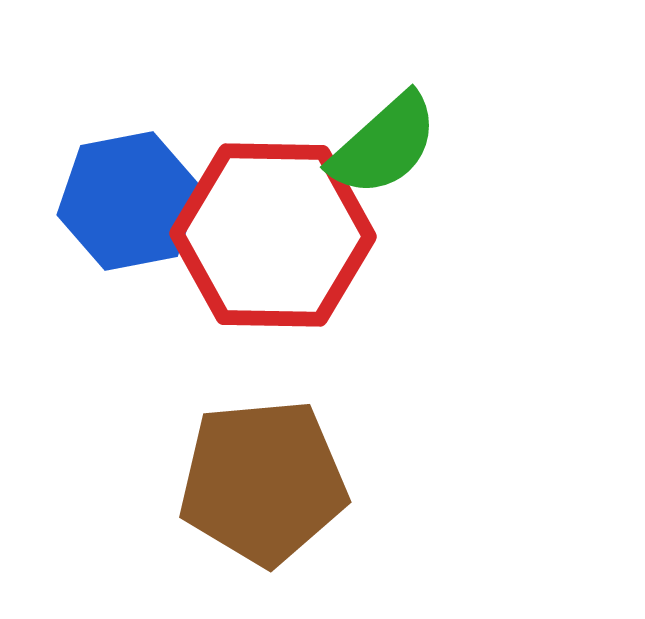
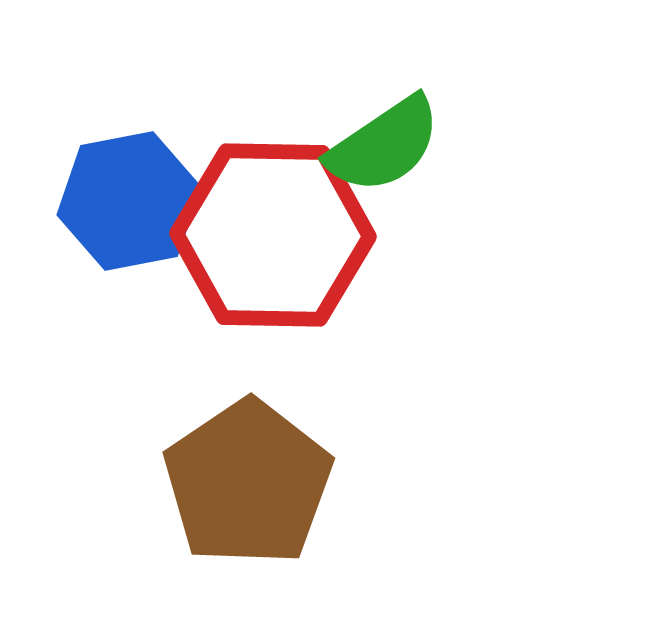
green semicircle: rotated 8 degrees clockwise
brown pentagon: moved 15 px left, 1 px down; rotated 29 degrees counterclockwise
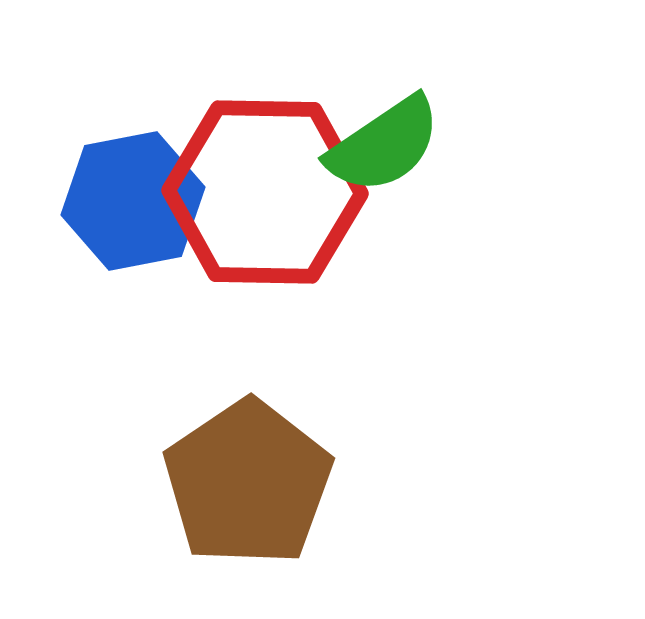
blue hexagon: moved 4 px right
red hexagon: moved 8 px left, 43 px up
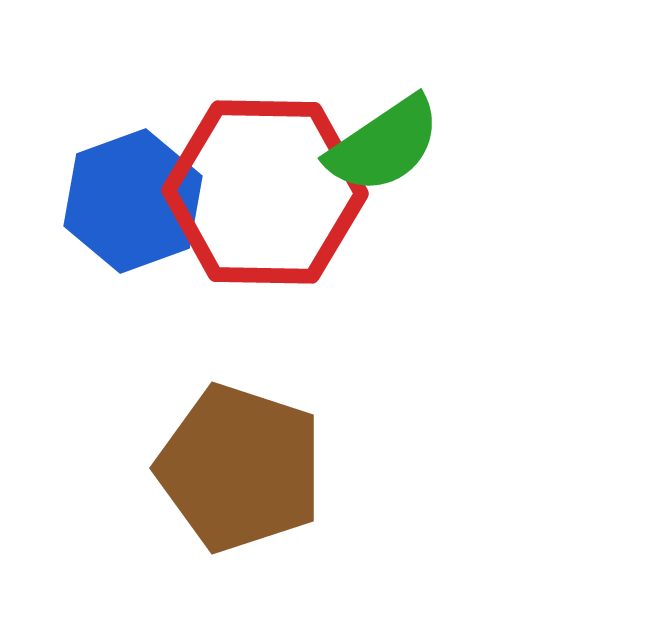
blue hexagon: rotated 9 degrees counterclockwise
brown pentagon: moved 8 px left, 15 px up; rotated 20 degrees counterclockwise
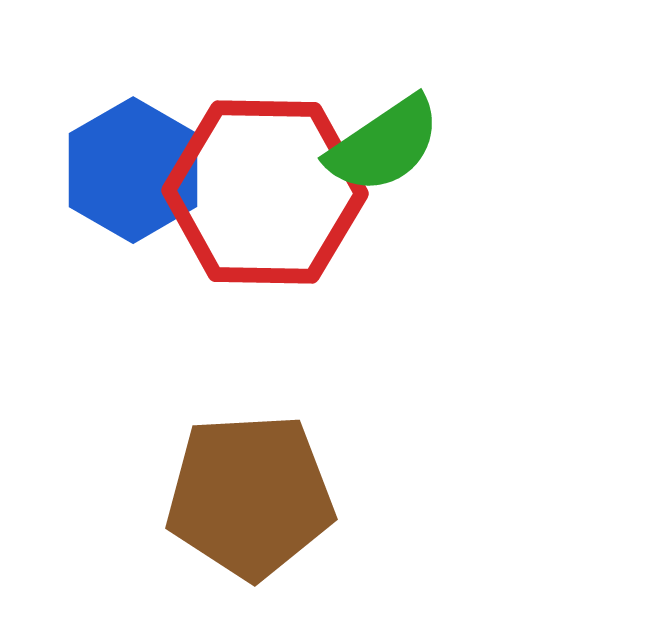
blue hexagon: moved 31 px up; rotated 10 degrees counterclockwise
brown pentagon: moved 10 px right, 28 px down; rotated 21 degrees counterclockwise
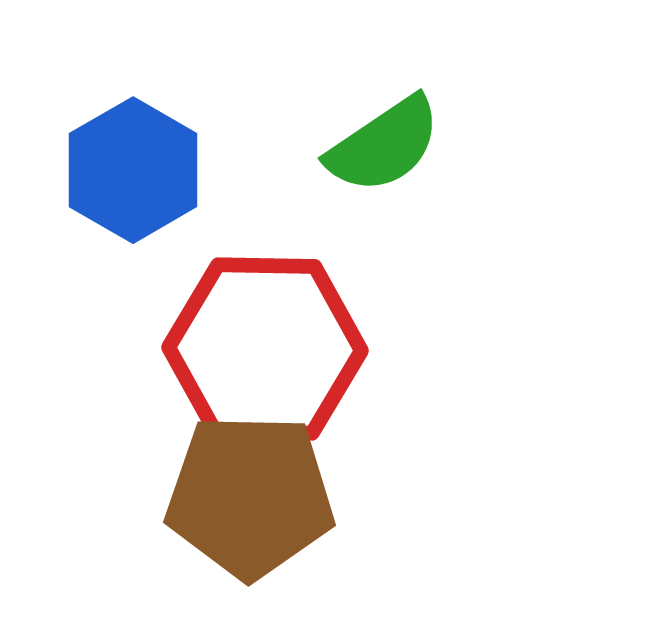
red hexagon: moved 157 px down
brown pentagon: rotated 4 degrees clockwise
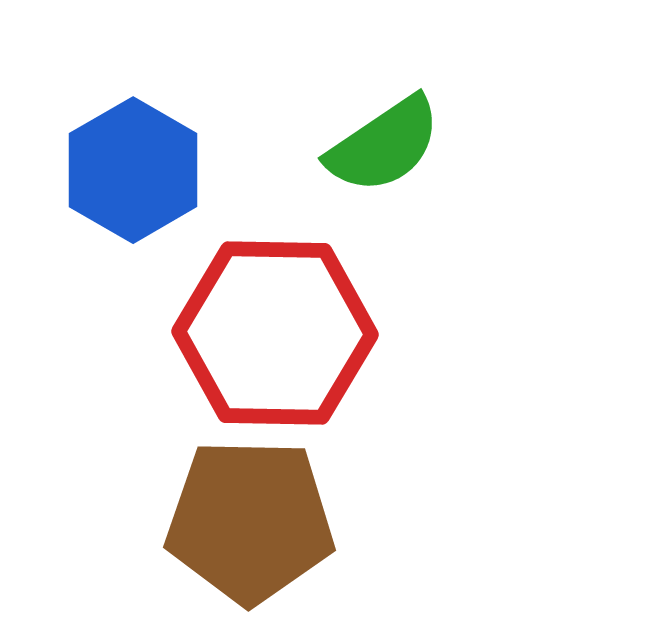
red hexagon: moved 10 px right, 16 px up
brown pentagon: moved 25 px down
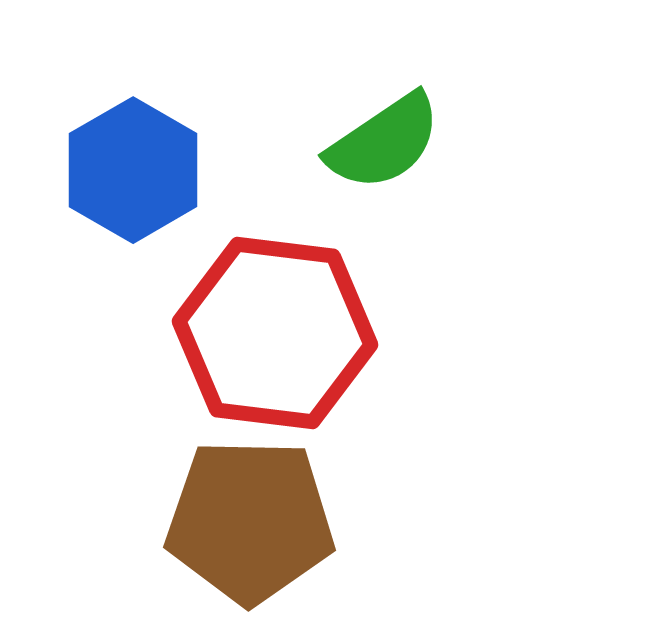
green semicircle: moved 3 px up
red hexagon: rotated 6 degrees clockwise
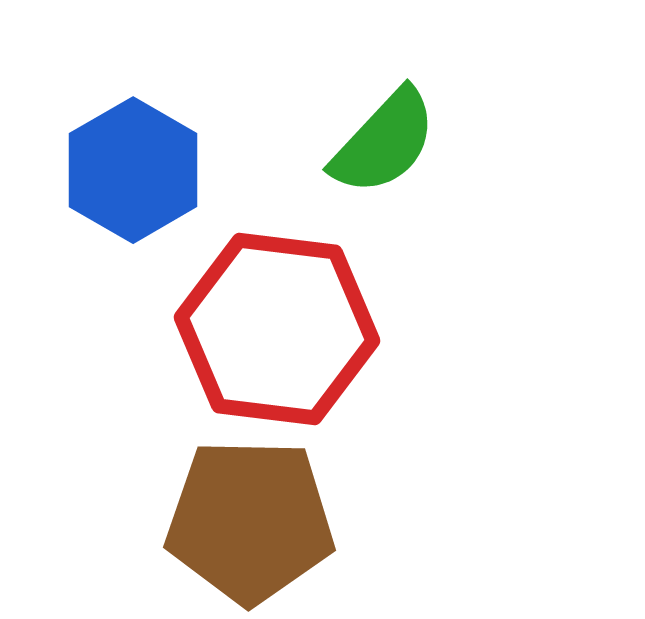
green semicircle: rotated 13 degrees counterclockwise
red hexagon: moved 2 px right, 4 px up
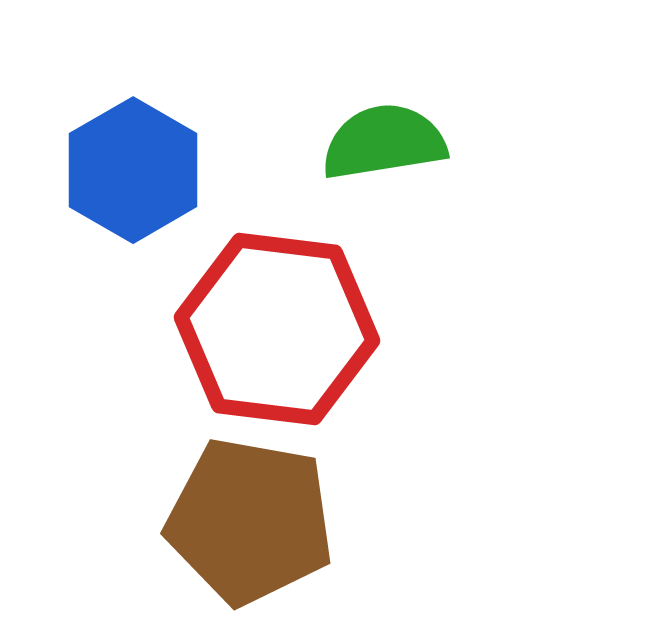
green semicircle: rotated 142 degrees counterclockwise
brown pentagon: rotated 9 degrees clockwise
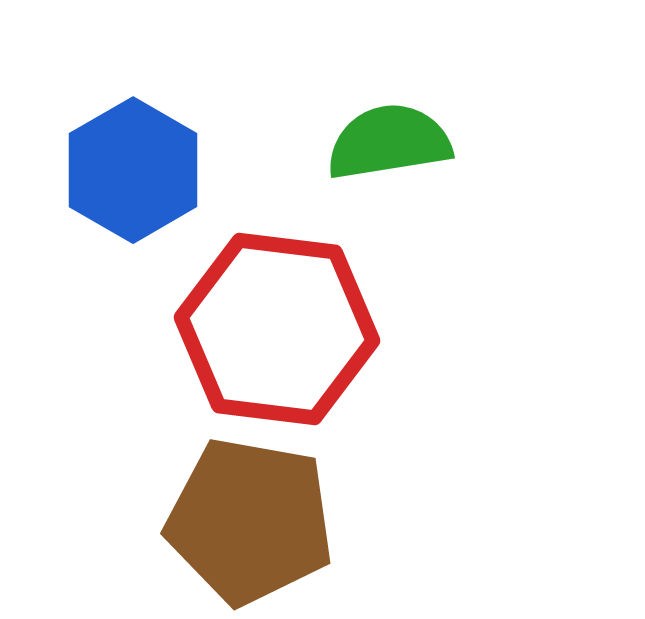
green semicircle: moved 5 px right
